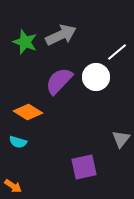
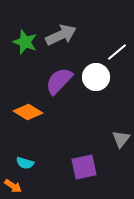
cyan semicircle: moved 7 px right, 21 px down
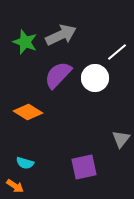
white circle: moved 1 px left, 1 px down
purple semicircle: moved 1 px left, 6 px up
orange arrow: moved 2 px right
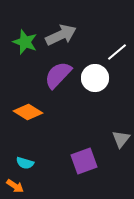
purple square: moved 6 px up; rotated 8 degrees counterclockwise
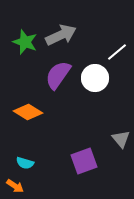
purple semicircle: rotated 8 degrees counterclockwise
gray triangle: rotated 18 degrees counterclockwise
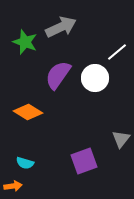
gray arrow: moved 8 px up
gray triangle: rotated 18 degrees clockwise
orange arrow: moved 2 px left; rotated 42 degrees counterclockwise
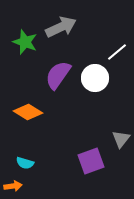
purple square: moved 7 px right
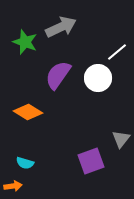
white circle: moved 3 px right
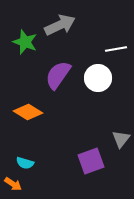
gray arrow: moved 1 px left, 2 px up
white line: moved 1 px left, 3 px up; rotated 30 degrees clockwise
orange arrow: moved 2 px up; rotated 42 degrees clockwise
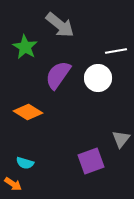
gray arrow: rotated 64 degrees clockwise
green star: moved 5 px down; rotated 10 degrees clockwise
white line: moved 2 px down
